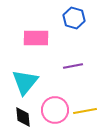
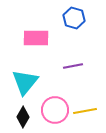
black diamond: rotated 35 degrees clockwise
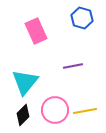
blue hexagon: moved 8 px right
pink rectangle: moved 7 px up; rotated 65 degrees clockwise
black diamond: moved 2 px up; rotated 15 degrees clockwise
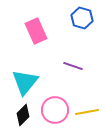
purple line: rotated 30 degrees clockwise
yellow line: moved 2 px right, 1 px down
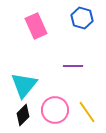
pink rectangle: moved 5 px up
purple line: rotated 18 degrees counterclockwise
cyan triangle: moved 1 px left, 3 px down
yellow line: rotated 65 degrees clockwise
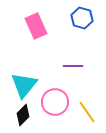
pink circle: moved 8 px up
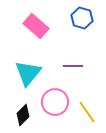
pink rectangle: rotated 25 degrees counterclockwise
cyan triangle: moved 4 px right, 12 px up
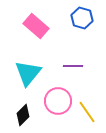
pink circle: moved 3 px right, 1 px up
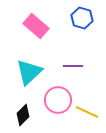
cyan triangle: moved 1 px right, 1 px up; rotated 8 degrees clockwise
pink circle: moved 1 px up
yellow line: rotated 30 degrees counterclockwise
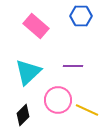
blue hexagon: moved 1 px left, 2 px up; rotated 15 degrees counterclockwise
cyan triangle: moved 1 px left
yellow line: moved 2 px up
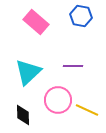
blue hexagon: rotated 10 degrees clockwise
pink rectangle: moved 4 px up
black diamond: rotated 45 degrees counterclockwise
